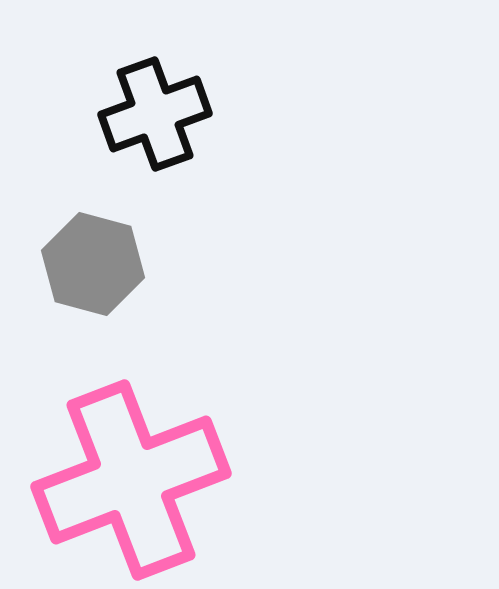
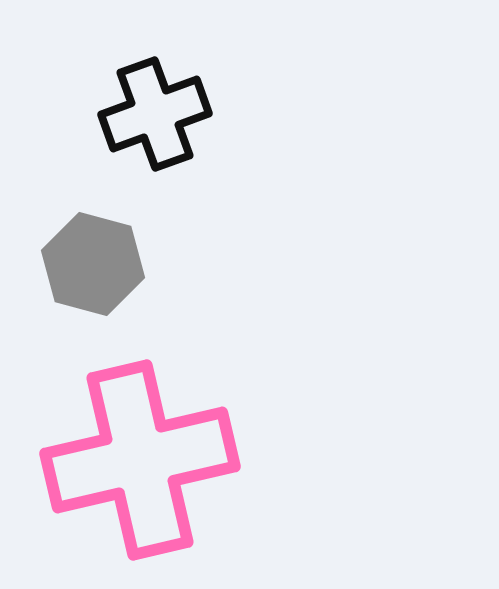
pink cross: moved 9 px right, 20 px up; rotated 8 degrees clockwise
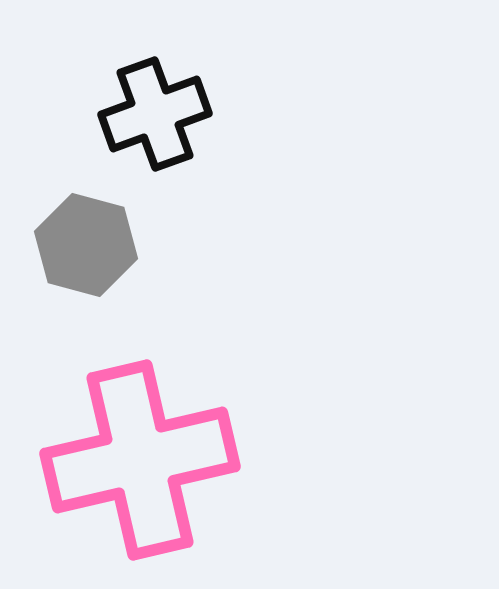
gray hexagon: moved 7 px left, 19 px up
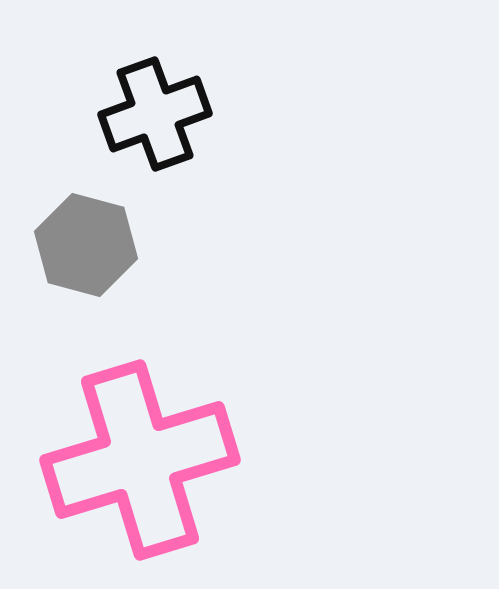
pink cross: rotated 4 degrees counterclockwise
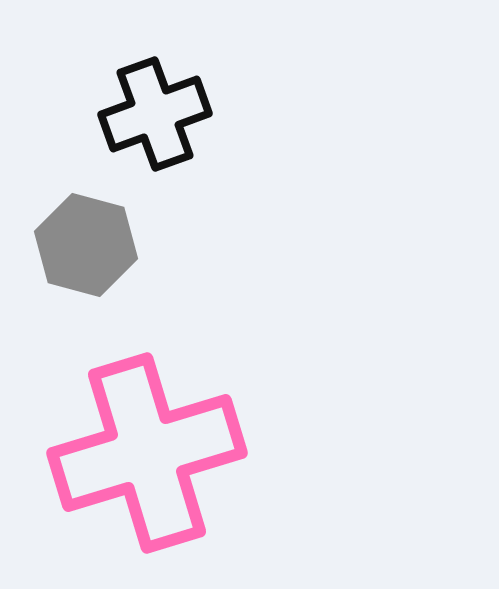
pink cross: moved 7 px right, 7 px up
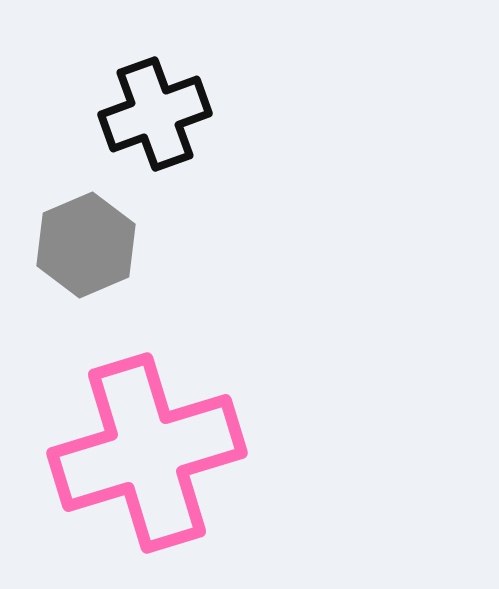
gray hexagon: rotated 22 degrees clockwise
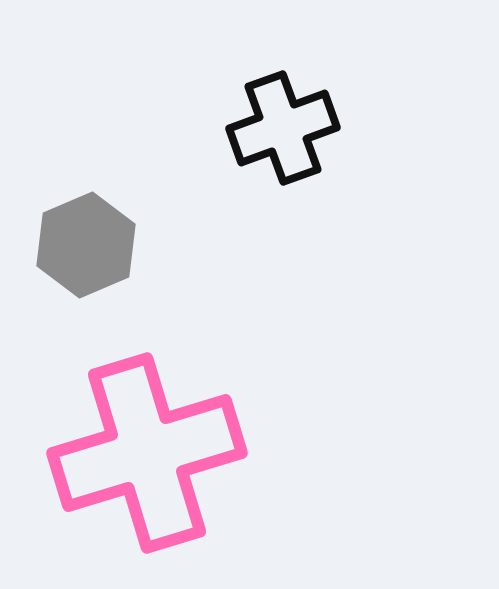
black cross: moved 128 px right, 14 px down
